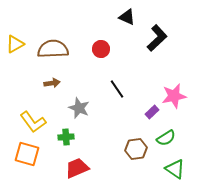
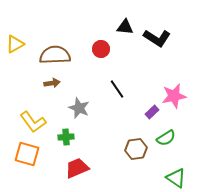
black triangle: moved 2 px left, 10 px down; rotated 18 degrees counterclockwise
black L-shape: rotated 76 degrees clockwise
brown semicircle: moved 2 px right, 6 px down
green triangle: moved 1 px right, 9 px down
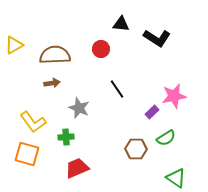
black triangle: moved 4 px left, 3 px up
yellow triangle: moved 1 px left, 1 px down
brown hexagon: rotated 10 degrees clockwise
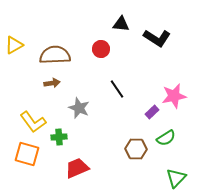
green cross: moved 7 px left
green triangle: rotated 40 degrees clockwise
